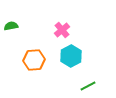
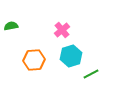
cyan hexagon: rotated 10 degrees clockwise
green line: moved 3 px right, 12 px up
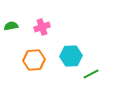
pink cross: moved 20 px left, 3 px up; rotated 21 degrees clockwise
cyan hexagon: rotated 15 degrees clockwise
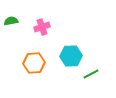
green semicircle: moved 5 px up
orange hexagon: moved 3 px down
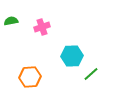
cyan hexagon: moved 1 px right
orange hexagon: moved 4 px left, 14 px down
green line: rotated 14 degrees counterclockwise
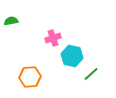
pink cross: moved 11 px right, 11 px down
cyan hexagon: rotated 15 degrees clockwise
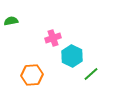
cyan hexagon: rotated 15 degrees clockwise
orange hexagon: moved 2 px right, 2 px up
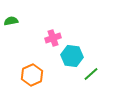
cyan hexagon: rotated 20 degrees counterclockwise
orange hexagon: rotated 20 degrees counterclockwise
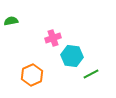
green line: rotated 14 degrees clockwise
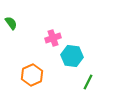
green semicircle: moved 2 px down; rotated 64 degrees clockwise
green line: moved 3 px left, 8 px down; rotated 35 degrees counterclockwise
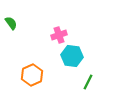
pink cross: moved 6 px right, 3 px up
